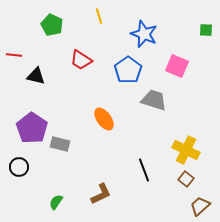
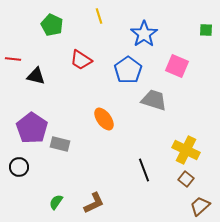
blue star: rotated 16 degrees clockwise
red line: moved 1 px left, 4 px down
brown L-shape: moved 7 px left, 9 px down
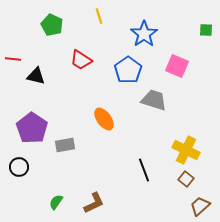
gray rectangle: moved 5 px right, 1 px down; rotated 24 degrees counterclockwise
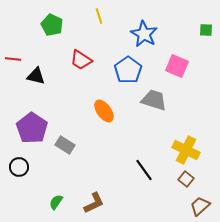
blue star: rotated 8 degrees counterclockwise
orange ellipse: moved 8 px up
gray rectangle: rotated 42 degrees clockwise
black line: rotated 15 degrees counterclockwise
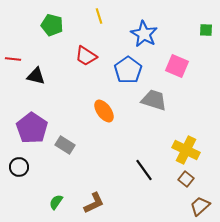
green pentagon: rotated 10 degrees counterclockwise
red trapezoid: moved 5 px right, 4 px up
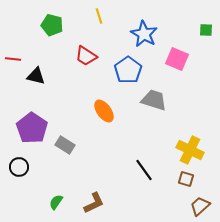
pink square: moved 7 px up
yellow cross: moved 4 px right
brown square: rotated 21 degrees counterclockwise
